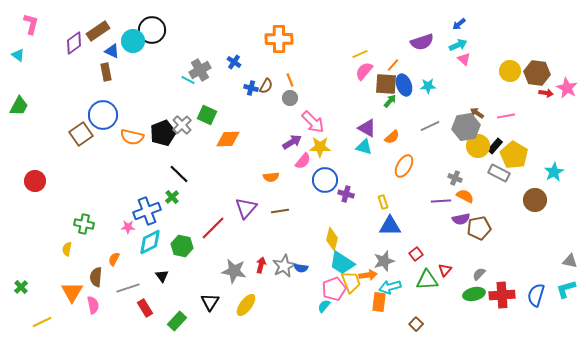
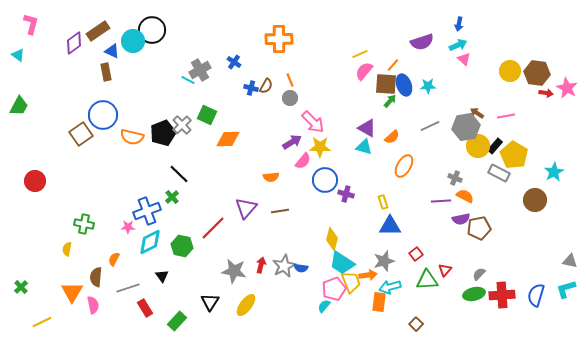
blue arrow at (459, 24): rotated 40 degrees counterclockwise
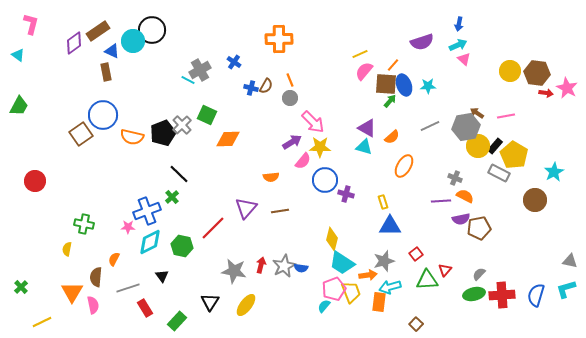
yellow trapezoid at (351, 282): moved 10 px down
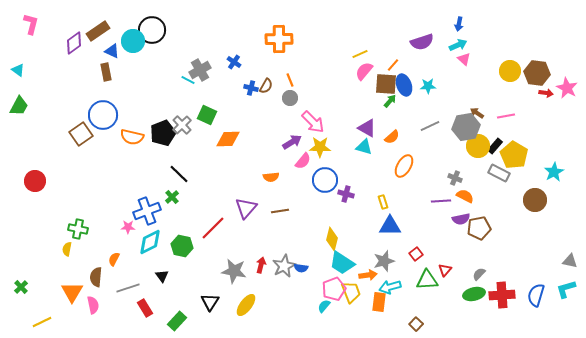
cyan triangle at (18, 55): moved 15 px down
green cross at (84, 224): moved 6 px left, 5 px down
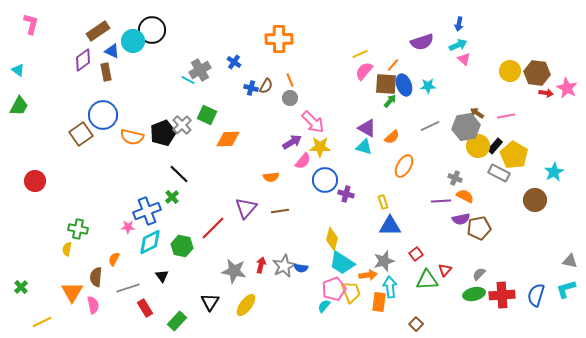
purple diamond at (74, 43): moved 9 px right, 17 px down
cyan arrow at (390, 287): rotated 100 degrees clockwise
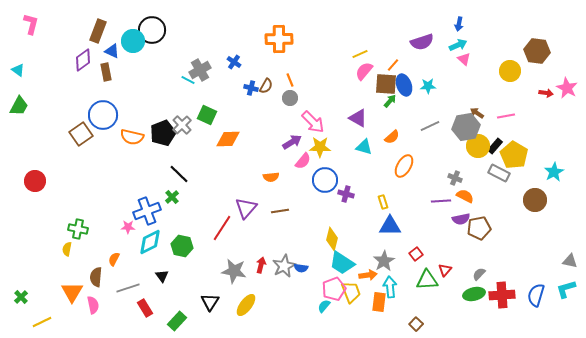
brown rectangle at (98, 31): rotated 35 degrees counterclockwise
brown hexagon at (537, 73): moved 22 px up
purple triangle at (367, 128): moved 9 px left, 10 px up
red line at (213, 228): moved 9 px right; rotated 12 degrees counterclockwise
gray star at (384, 261): rotated 15 degrees counterclockwise
green cross at (21, 287): moved 10 px down
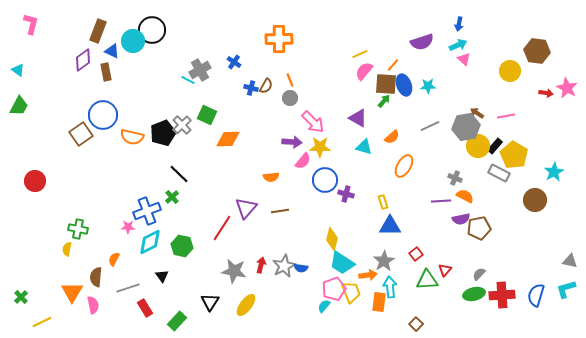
green arrow at (390, 101): moved 6 px left
purple arrow at (292, 142): rotated 36 degrees clockwise
